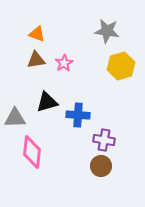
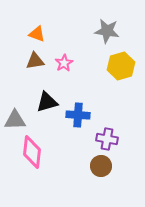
brown triangle: moved 1 px left, 1 px down
gray triangle: moved 2 px down
purple cross: moved 3 px right, 1 px up
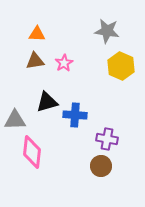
orange triangle: rotated 18 degrees counterclockwise
yellow hexagon: rotated 20 degrees counterclockwise
blue cross: moved 3 px left
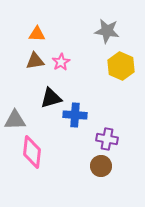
pink star: moved 3 px left, 1 px up
black triangle: moved 4 px right, 4 px up
